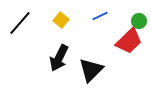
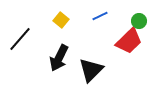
black line: moved 16 px down
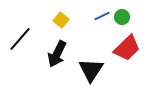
blue line: moved 2 px right
green circle: moved 17 px left, 4 px up
red trapezoid: moved 2 px left, 7 px down
black arrow: moved 2 px left, 4 px up
black triangle: rotated 12 degrees counterclockwise
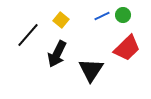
green circle: moved 1 px right, 2 px up
black line: moved 8 px right, 4 px up
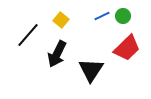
green circle: moved 1 px down
